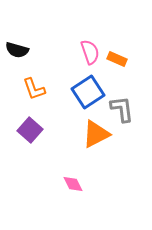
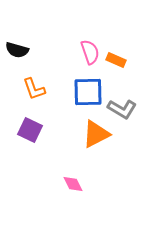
orange rectangle: moved 1 px left, 1 px down
blue square: rotated 32 degrees clockwise
gray L-shape: rotated 128 degrees clockwise
purple square: rotated 15 degrees counterclockwise
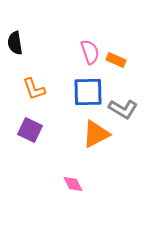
black semicircle: moved 2 px left, 7 px up; rotated 65 degrees clockwise
gray L-shape: moved 1 px right
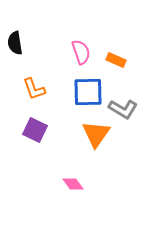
pink semicircle: moved 9 px left
purple square: moved 5 px right
orange triangle: rotated 28 degrees counterclockwise
pink diamond: rotated 10 degrees counterclockwise
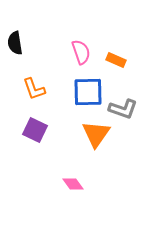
gray L-shape: rotated 12 degrees counterclockwise
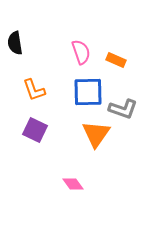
orange L-shape: moved 1 px down
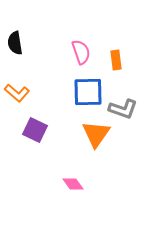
orange rectangle: rotated 60 degrees clockwise
orange L-shape: moved 17 px left, 3 px down; rotated 30 degrees counterclockwise
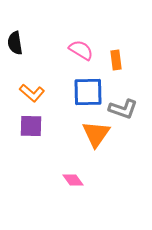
pink semicircle: moved 2 px up; rotated 40 degrees counterclockwise
orange L-shape: moved 15 px right
purple square: moved 4 px left, 4 px up; rotated 25 degrees counterclockwise
pink diamond: moved 4 px up
